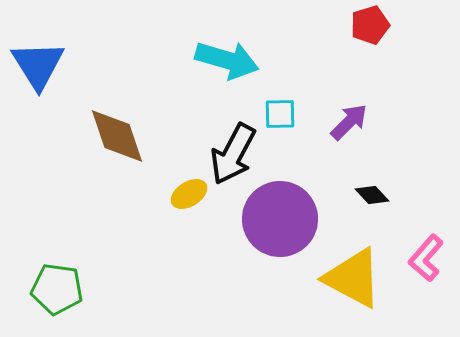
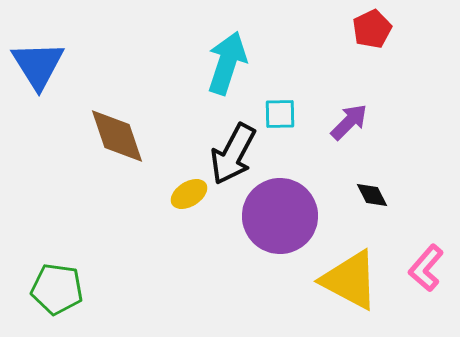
red pentagon: moved 2 px right, 4 px down; rotated 9 degrees counterclockwise
cyan arrow: moved 3 px down; rotated 88 degrees counterclockwise
black diamond: rotated 16 degrees clockwise
purple circle: moved 3 px up
pink L-shape: moved 10 px down
yellow triangle: moved 3 px left, 2 px down
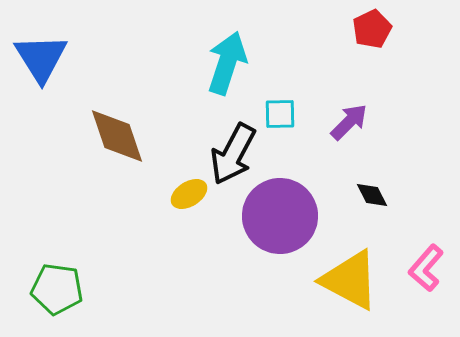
blue triangle: moved 3 px right, 7 px up
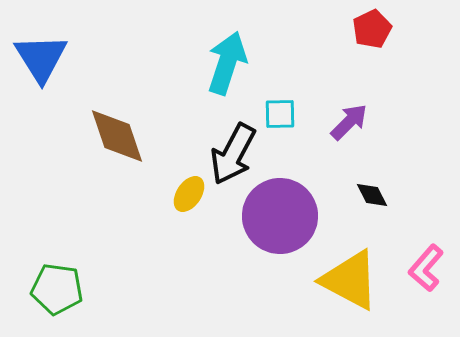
yellow ellipse: rotated 24 degrees counterclockwise
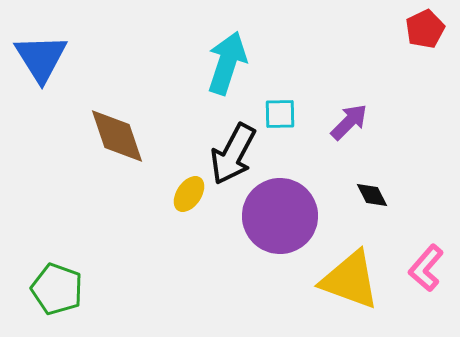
red pentagon: moved 53 px right
yellow triangle: rotated 8 degrees counterclockwise
green pentagon: rotated 12 degrees clockwise
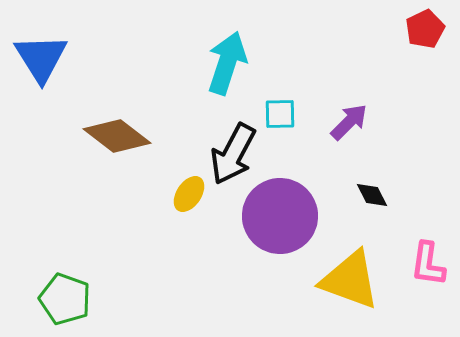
brown diamond: rotated 34 degrees counterclockwise
pink L-shape: moved 2 px right, 4 px up; rotated 33 degrees counterclockwise
green pentagon: moved 8 px right, 10 px down
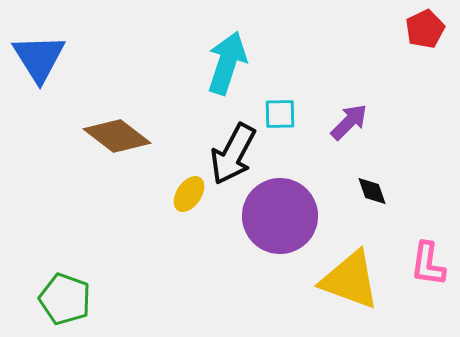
blue triangle: moved 2 px left
black diamond: moved 4 px up; rotated 8 degrees clockwise
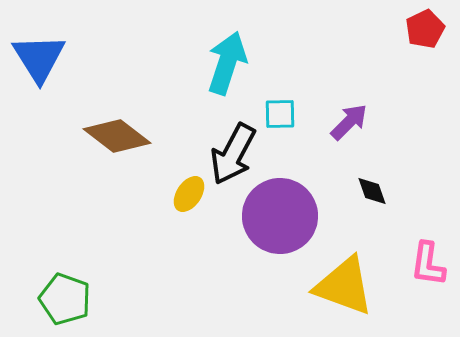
yellow triangle: moved 6 px left, 6 px down
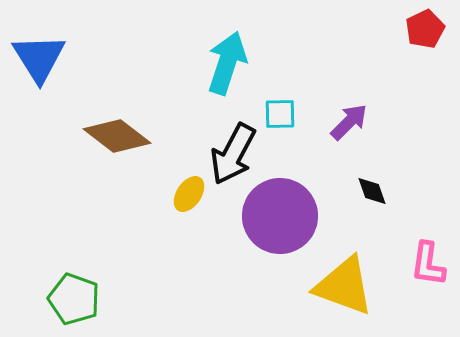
green pentagon: moved 9 px right
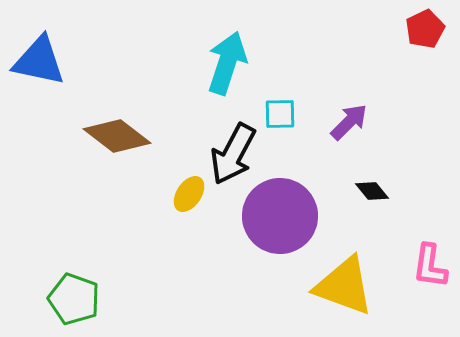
blue triangle: moved 3 px down; rotated 46 degrees counterclockwise
black diamond: rotated 20 degrees counterclockwise
pink L-shape: moved 2 px right, 2 px down
